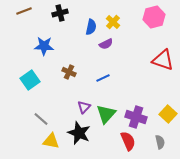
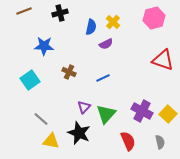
pink hexagon: moved 1 px down
purple cross: moved 6 px right, 6 px up; rotated 10 degrees clockwise
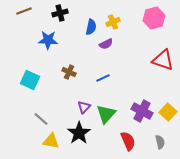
yellow cross: rotated 24 degrees clockwise
blue star: moved 4 px right, 6 px up
cyan square: rotated 30 degrees counterclockwise
yellow square: moved 2 px up
black star: rotated 15 degrees clockwise
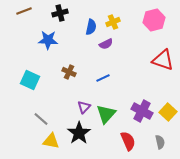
pink hexagon: moved 2 px down
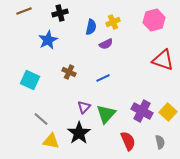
blue star: rotated 30 degrees counterclockwise
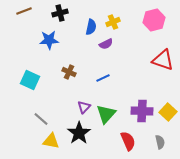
blue star: moved 1 px right; rotated 24 degrees clockwise
purple cross: rotated 25 degrees counterclockwise
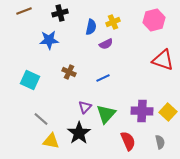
purple triangle: moved 1 px right
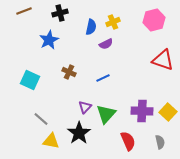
blue star: rotated 24 degrees counterclockwise
